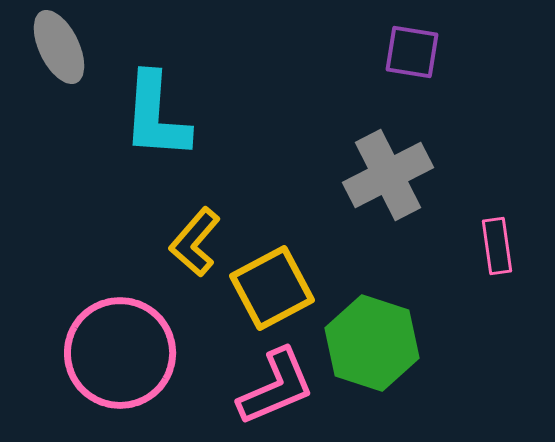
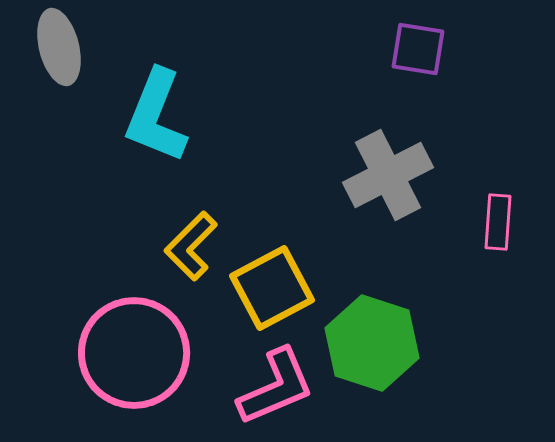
gray ellipse: rotated 12 degrees clockwise
purple square: moved 6 px right, 3 px up
cyan L-shape: rotated 18 degrees clockwise
yellow L-shape: moved 4 px left, 4 px down; rotated 4 degrees clockwise
pink rectangle: moved 1 px right, 24 px up; rotated 12 degrees clockwise
pink circle: moved 14 px right
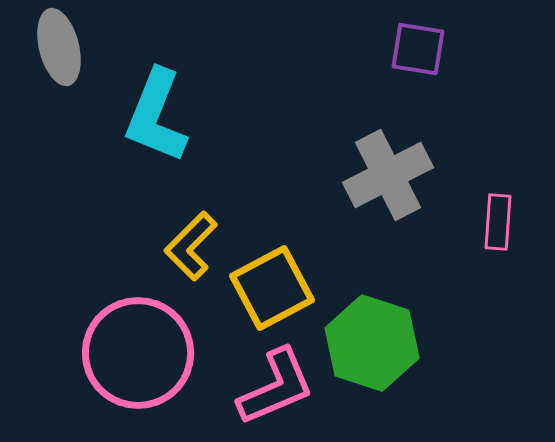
pink circle: moved 4 px right
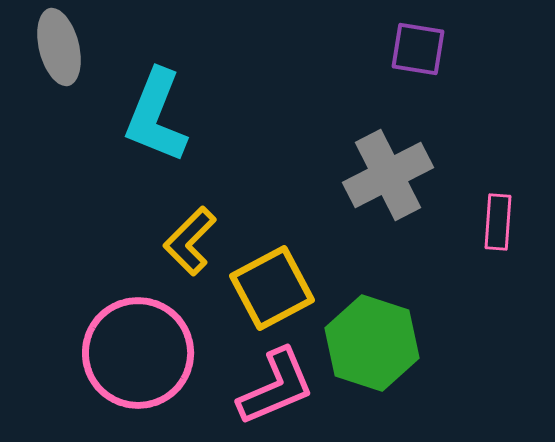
yellow L-shape: moved 1 px left, 5 px up
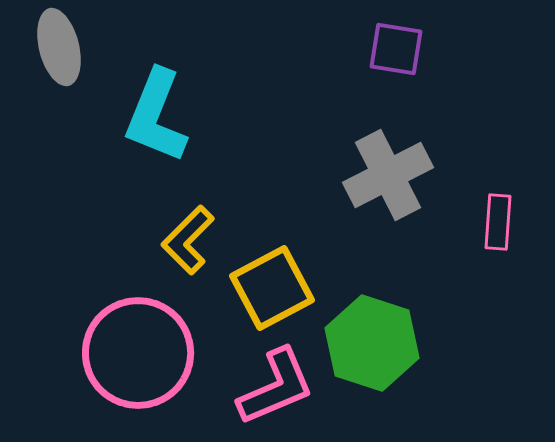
purple square: moved 22 px left
yellow L-shape: moved 2 px left, 1 px up
